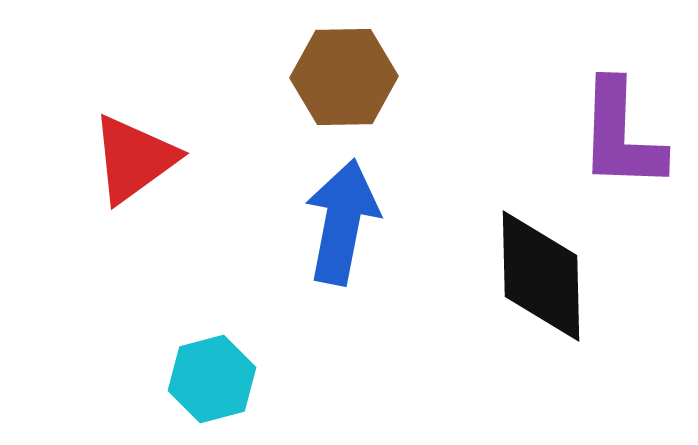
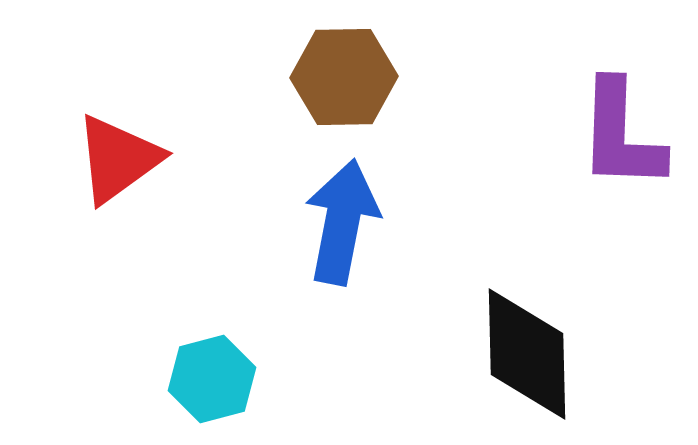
red triangle: moved 16 px left
black diamond: moved 14 px left, 78 px down
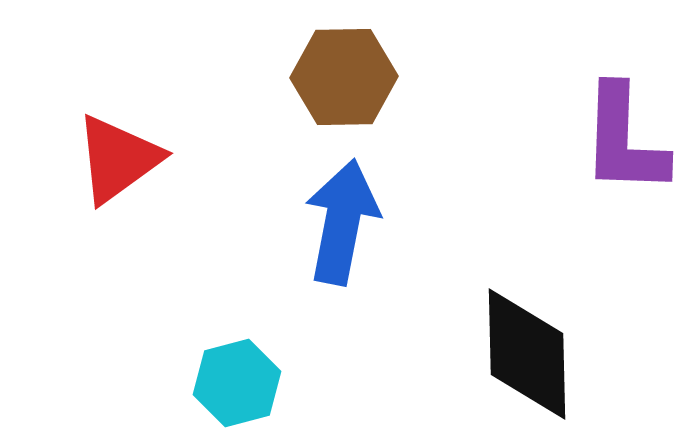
purple L-shape: moved 3 px right, 5 px down
cyan hexagon: moved 25 px right, 4 px down
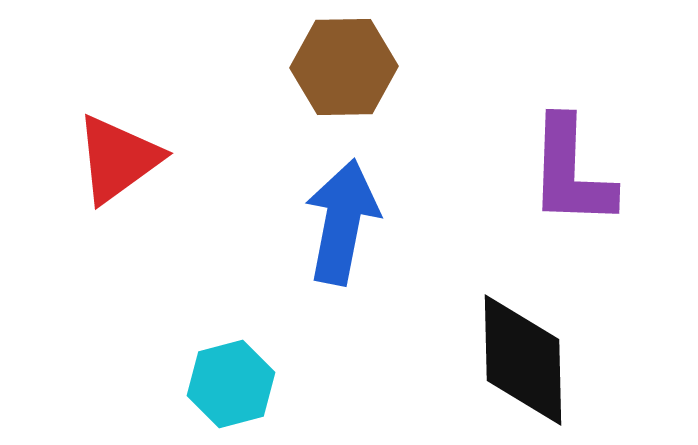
brown hexagon: moved 10 px up
purple L-shape: moved 53 px left, 32 px down
black diamond: moved 4 px left, 6 px down
cyan hexagon: moved 6 px left, 1 px down
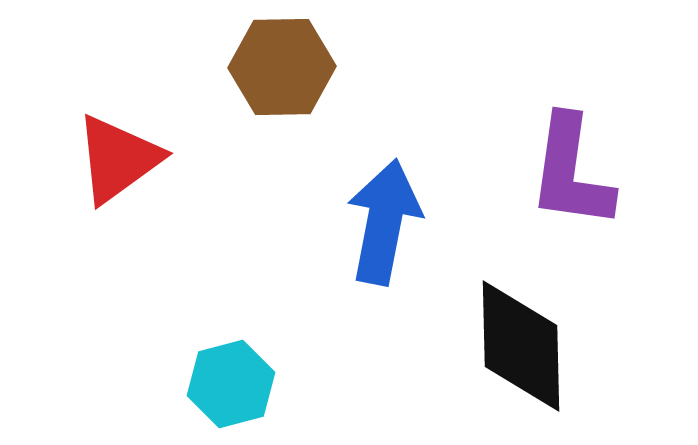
brown hexagon: moved 62 px left
purple L-shape: rotated 6 degrees clockwise
blue arrow: moved 42 px right
black diamond: moved 2 px left, 14 px up
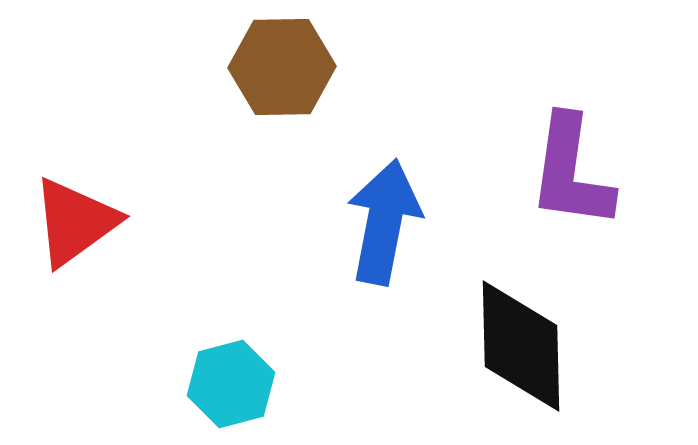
red triangle: moved 43 px left, 63 px down
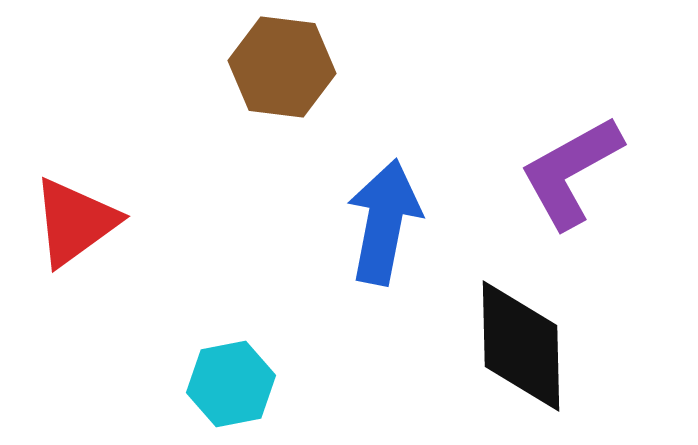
brown hexagon: rotated 8 degrees clockwise
purple L-shape: rotated 53 degrees clockwise
cyan hexagon: rotated 4 degrees clockwise
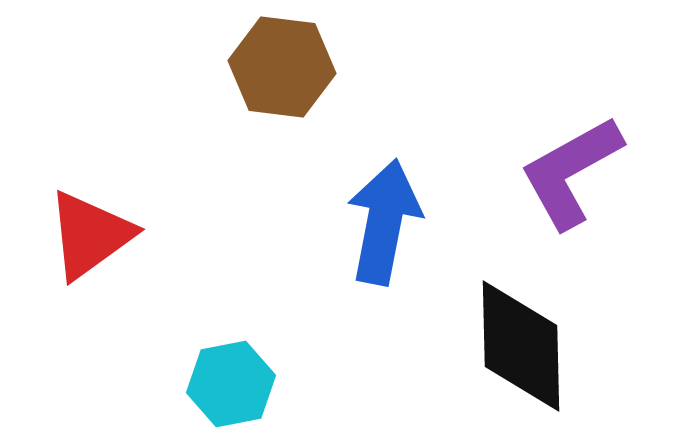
red triangle: moved 15 px right, 13 px down
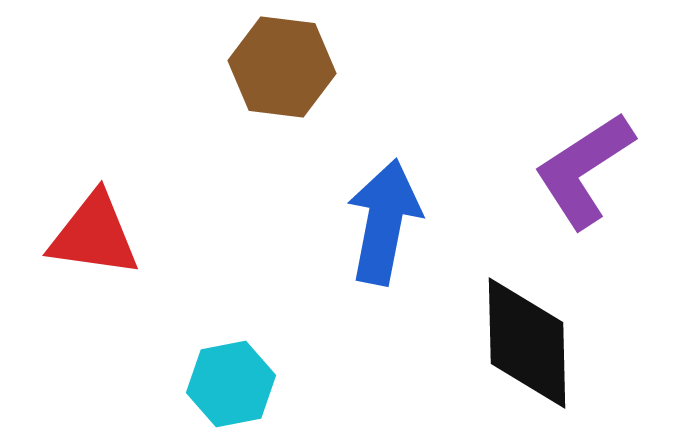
purple L-shape: moved 13 px right, 2 px up; rotated 4 degrees counterclockwise
red triangle: moved 4 px right; rotated 44 degrees clockwise
black diamond: moved 6 px right, 3 px up
